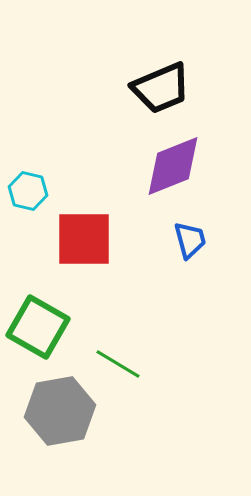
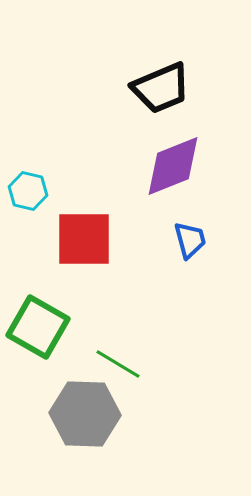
gray hexagon: moved 25 px right, 3 px down; rotated 12 degrees clockwise
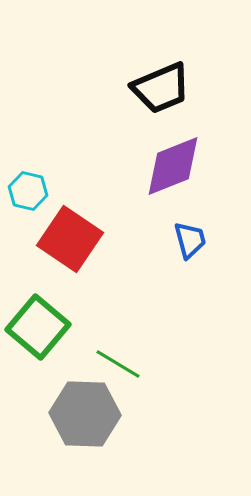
red square: moved 14 px left; rotated 34 degrees clockwise
green square: rotated 10 degrees clockwise
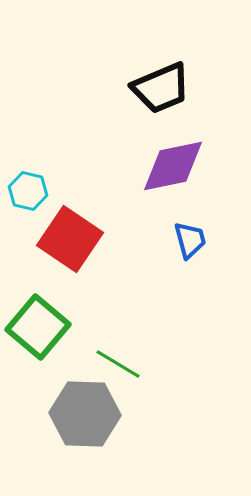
purple diamond: rotated 10 degrees clockwise
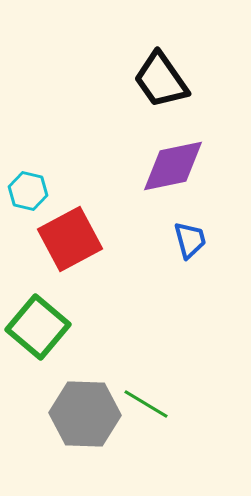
black trapezoid: moved 8 px up; rotated 78 degrees clockwise
red square: rotated 28 degrees clockwise
green line: moved 28 px right, 40 px down
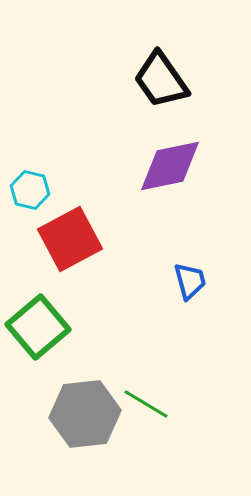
purple diamond: moved 3 px left
cyan hexagon: moved 2 px right, 1 px up
blue trapezoid: moved 41 px down
green square: rotated 10 degrees clockwise
gray hexagon: rotated 8 degrees counterclockwise
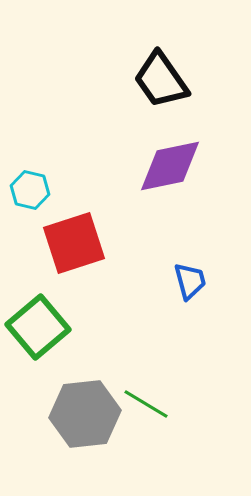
red square: moved 4 px right, 4 px down; rotated 10 degrees clockwise
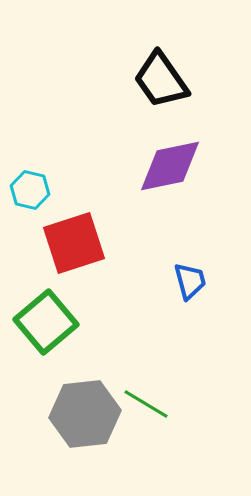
green square: moved 8 px right, 5 px up
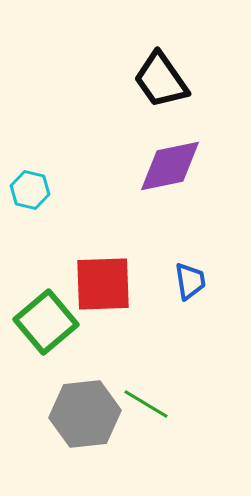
red square: moved 29 px right, 41 px down; rotated 16 degrees clockwise
blue trapezoid: rotated 6 degrees clockwise
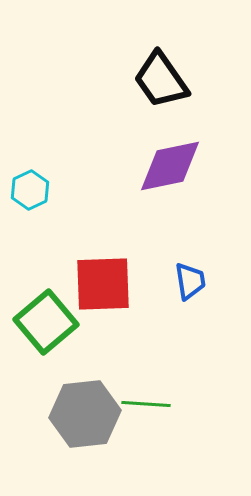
cyan hexagon: rotated 21 degrees clockwise
green line: rotated 27 degrees counterclockwise
